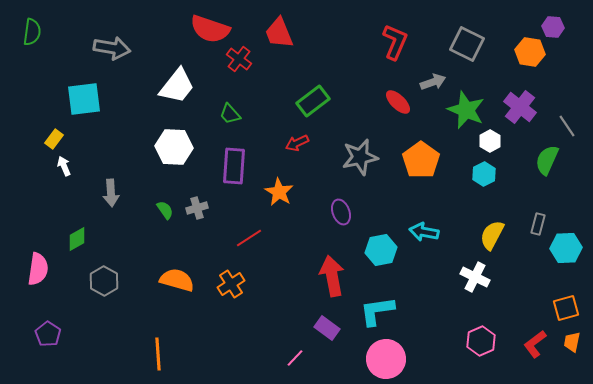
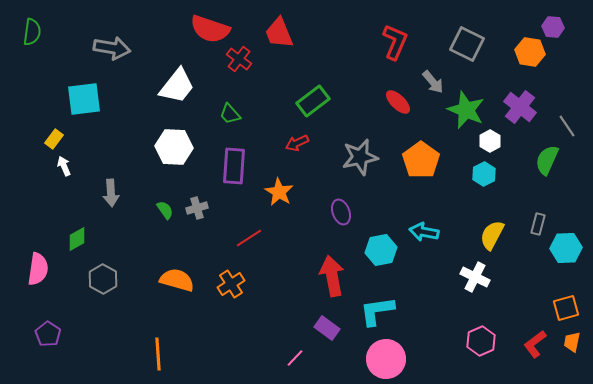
gray arrow at (433, 82): rotated 70 degrees clockwise
gray hexagon at (104, 281): moved 1 px left, 2 px up
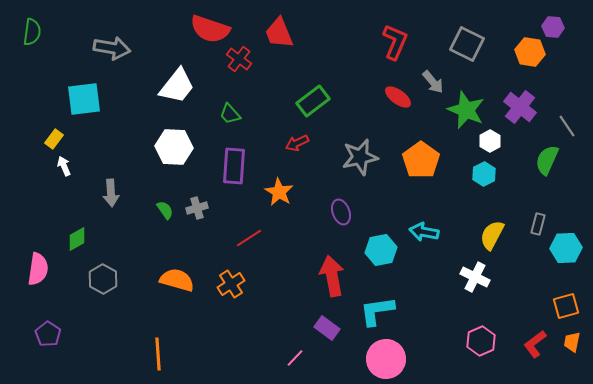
red ellipse at (398, 102): moved 5 px up; rotated 8 degrees counterclockwise
orange square at (566, 308): moved 2 px up
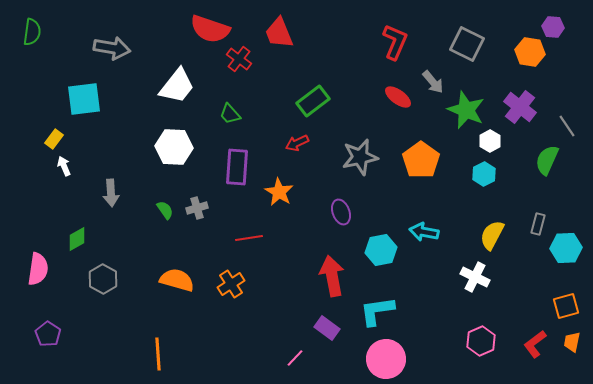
purple rectangle at (234, 166): moved 3 px right, 1 px down
red line at (249, 238): rotated 24 degrees clockwise
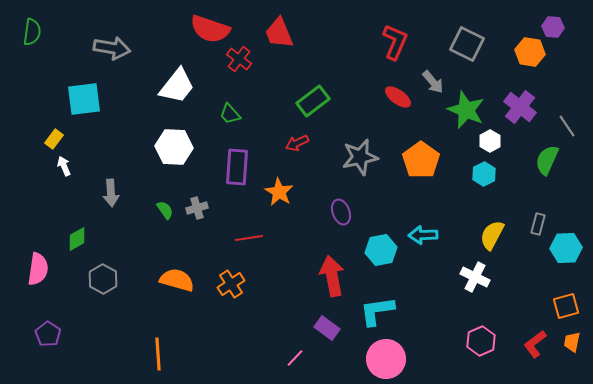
cyan arrow at (424, 232): moved 1 px left, 3 px down; rotated 12 degrees counterclockwise
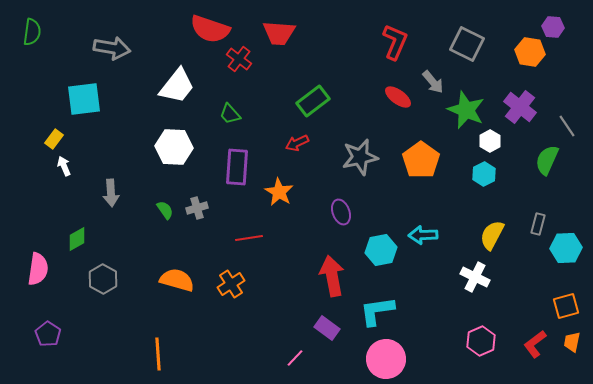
red trapezoid at (279, 33): rotated 64 degrees counterclockwise
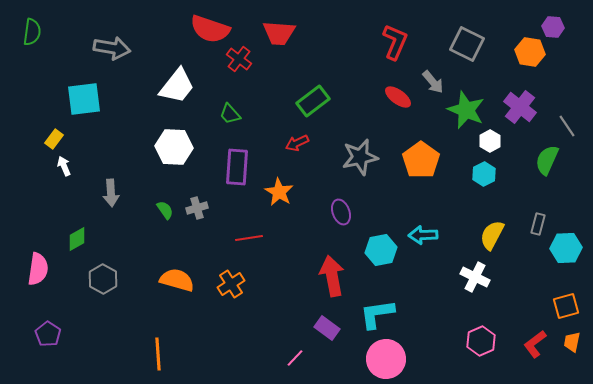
cyan L-shape at (377, 311): moved 3 px down
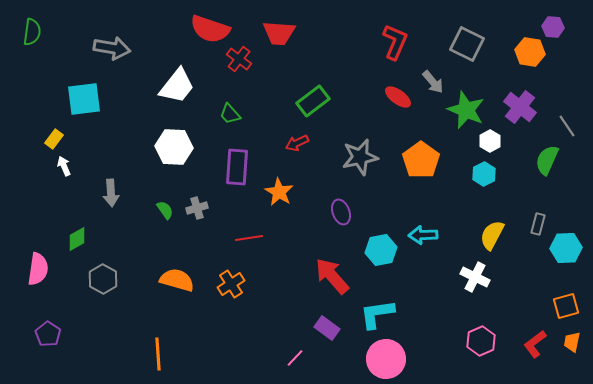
red arrow at (332, 276): rotated 30 degrees counterclockwise
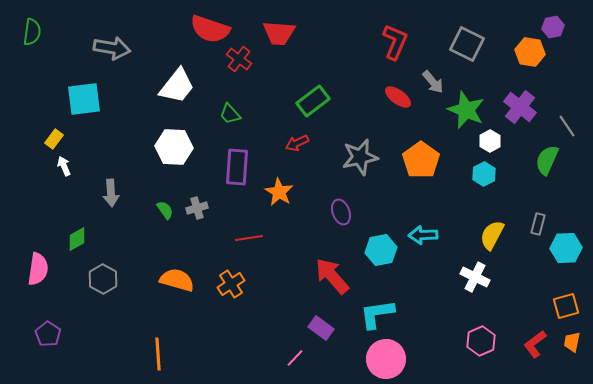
purple hexagon at (553, 27): rotated 15 degrees counterclockwise
purple rectangle at (327, 328): moved 6 px left
